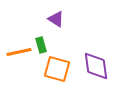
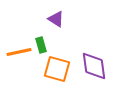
purple diamond: moved 2 px left
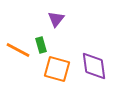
purple triangle: rotated 36 degrees clockwise
orange line: moved 1 px left, 2 px up; rotated 40 degrees clockwise
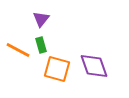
purple triangle: moved 15 px left
purple diamond: rotated 12 degrees counterclockwise
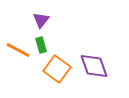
purple triangle: moved 1 px down
orange square: rotated 20 degrees clockwise
